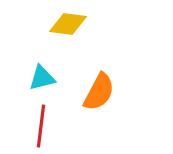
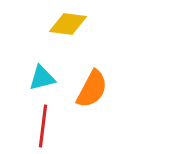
orange semicircle: moved 7 px left, 3 px up
red line: moved 2 px right
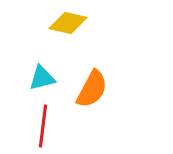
yellow diamond: moved 1 px up; rotated 6 degrees clockwise
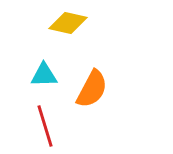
cyan triangle: moved 2 px right, 3 px up; rotated 12 degrees clockwise
red line: moved 2 px right; rotated 24 degrees counterclockwise
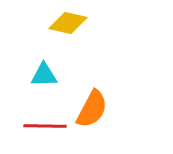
orange semicircle: moved 20 px down
red line: rotated 72 degrees counterclockwise
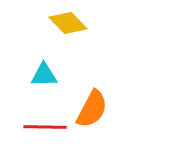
yellow diamond: rotated 33 degrees clockwise
red line: moved 1 px down
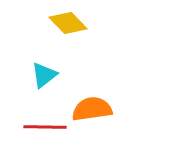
cyan triangle: rotated 36 degrees counterclockwise
orange semicircle: rotated 126 degrees counterclockwise
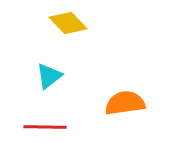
cyan triangle: moved 5 px right, 1 px down
orange semicircle: moved 33 px right, 6 px up
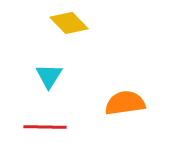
yellow diamond: moved 1 px right
cyan triangle: rotated 20 degrees counterclockwise
